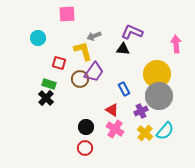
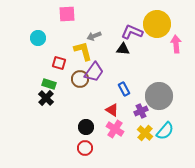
yellow circle: moved 50 px up
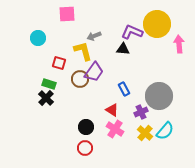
pink arrow: moved 3 px right
purple cross: moved 1 px down
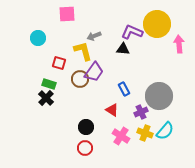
pink cross: moved 6 px right, 7 px down
yellow cross: rotated 21 degrees counterclockwise
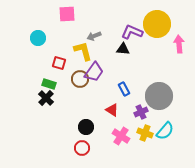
red circle: moved 3 px left
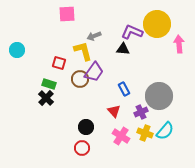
cyan circle: moved 21 px left, 12 px down
red triangle: moved 2 px right, 1 px down; rotated 16 degrees clockwise
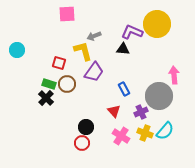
pink arrow: moved 5 px left, 31 px down
brown circle: moved 13 px left, 5 px down
red circle: moved 5 px up
